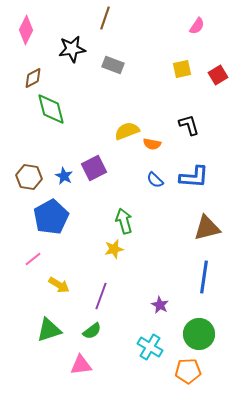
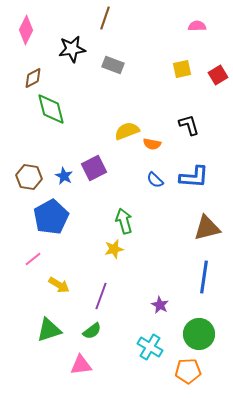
pink semicircle: rotated 126 degrees counterclockwise
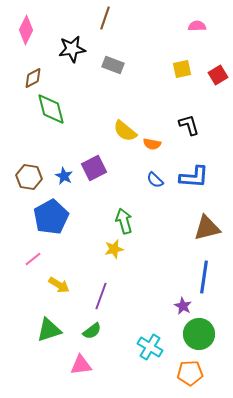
yellow semicircle: moved 2 px left; rotated 120 degrees counterclockwise
purple star: moved 23 px right, 1 px down
orange pentagon: moved 2 px right, 2 px down
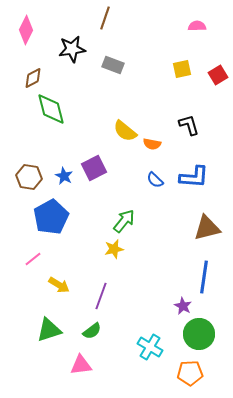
green arrow: rotated 55 degrees clockwise
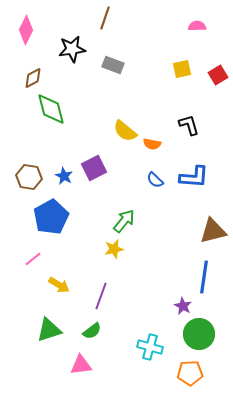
brown triangle: moved 6 px right, 3 px down
cyan cross: rotated 15 degrees counterclockwise
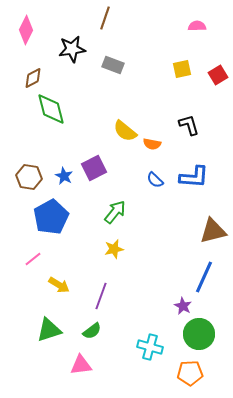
green arrow: moved 9 px left, 9 px up
blue line: rotated 16 degrees clockwise
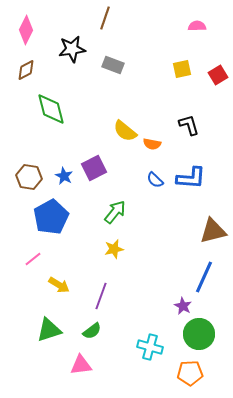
brown diamond: moved 7 px left, 8 px up
blue L-shape: moved 3 px left, 1 px down
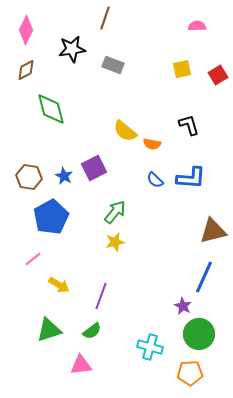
yellow star: moved 1 px right, 7 px up
